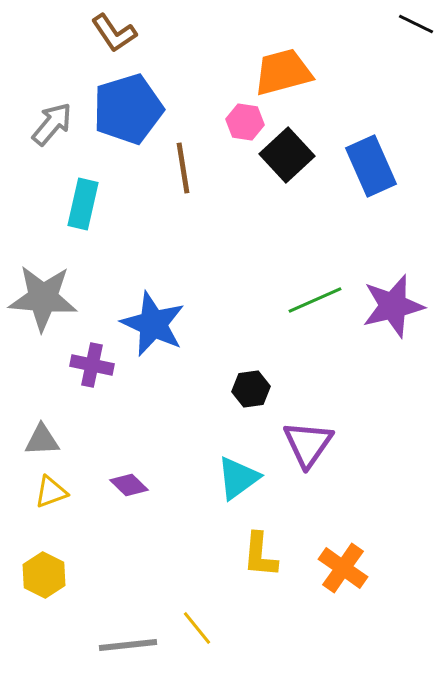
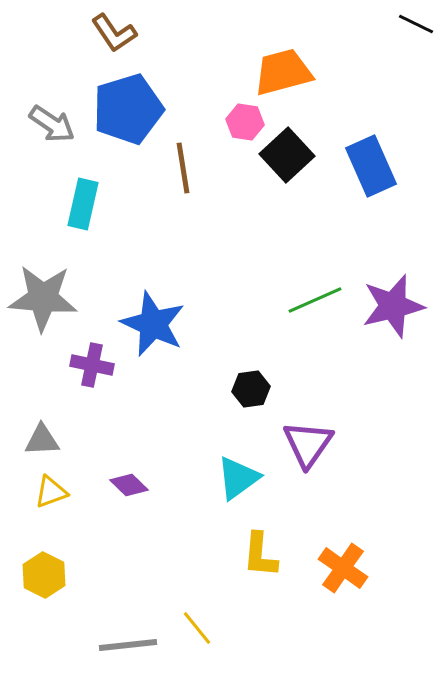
gray arrow: rotated 84 degrees clockwise
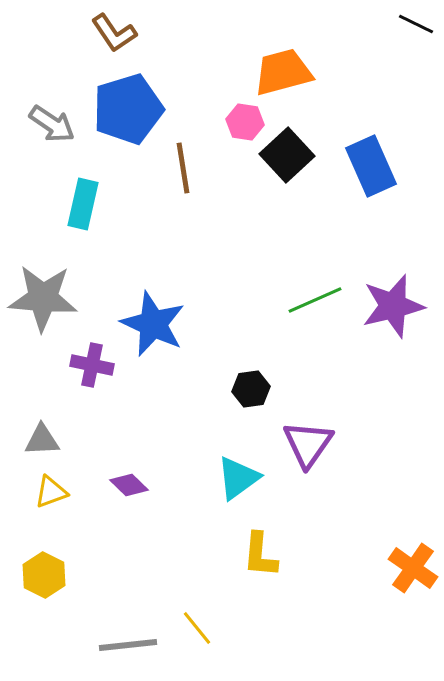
orange cross: moved 70 px right
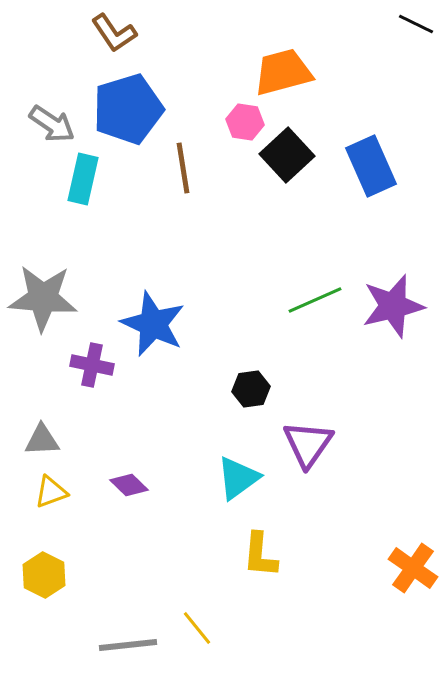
cyan rectangle: moved 25 px up
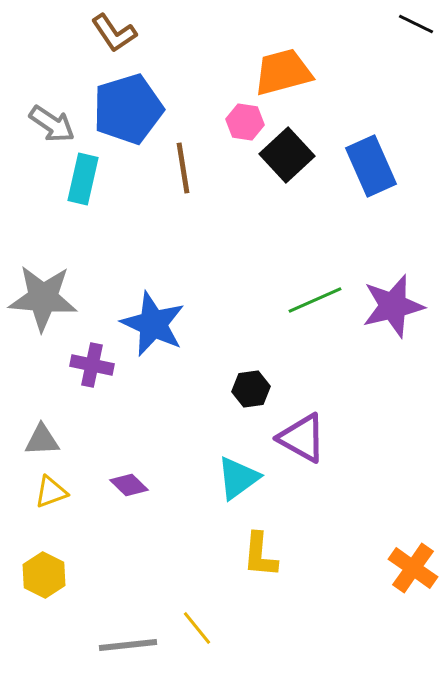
purple triangle: moved 6 px left, 6 px up; rotated 36 degrees counterclockwise
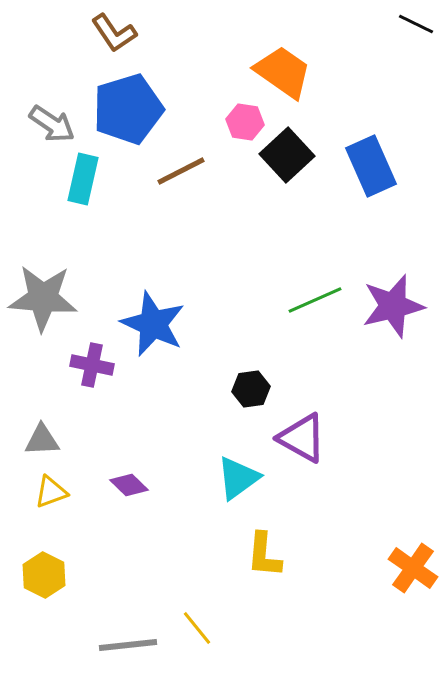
orange trapezoid: rotated 50 degrees clockwise
brown line: moved 2 px left, 3 px down; rotated 72 degrees clockwise
yellow L-shape: moved 4 px right
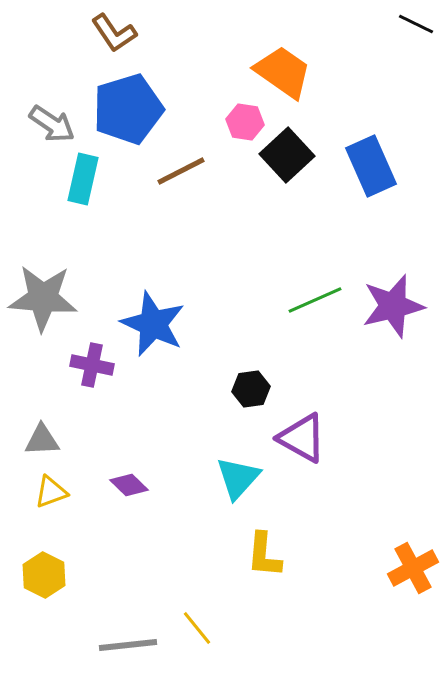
cyan triangle: rotated 12 degrees counterclockwise
orange cross: rotated 27 degrees clockwise
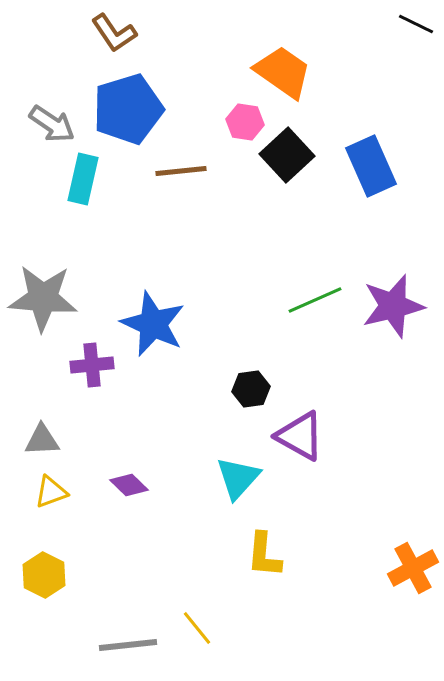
brown line: rotated 21 degrees clockwise
purple cross: rotated 18 degrees counterclockwise
purple triangle: moved 2 px left, 2 px up
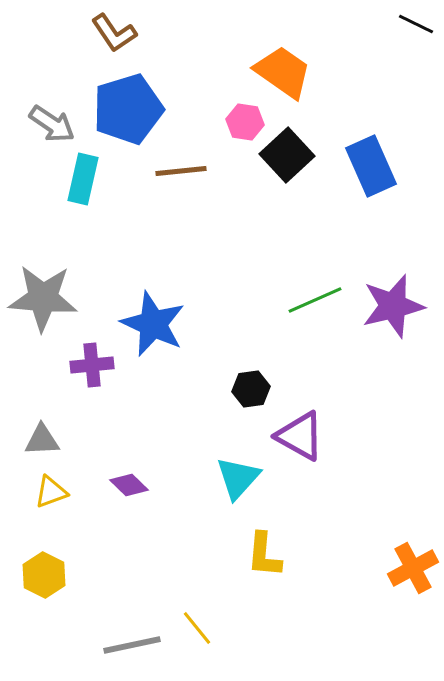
gray line: moved 4 px right; rotated 6 degrees counterclockwise
